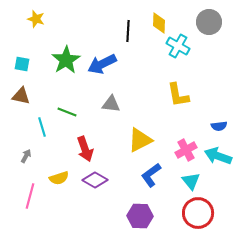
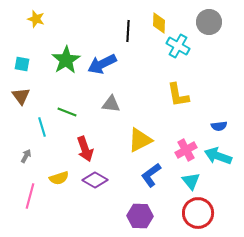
brown triangle: rotated 42 degrees clockwise
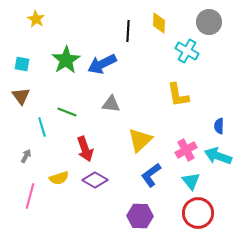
yellow star: rotated 12 degrees clockwise
cyan cross: moved 9 px right, 5 px down
blue semicircle: rotated 98 degrees clockwise
yellow triangle: rotated 16 degrees counterclockwise
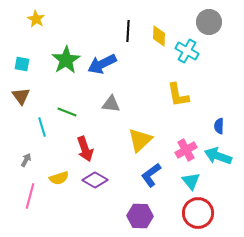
yellow diamond: moved 13 px down
gray arrow: moved 4 px down
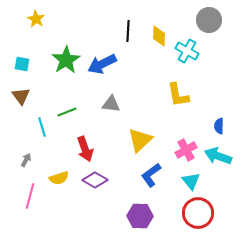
gray circle: moved 2 px up
green line: rotated 42 degrees counterclockwise
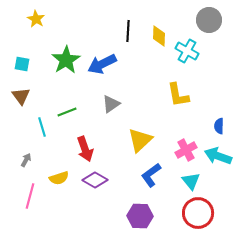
gray triangle: rotated 42 degrees counterclockwise
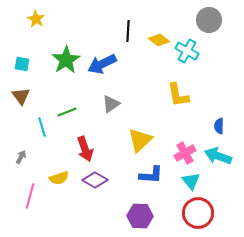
yellow diamond: moved 4 px down; rotated 55 degrees counterclockwise
pink cross: moved 1 px left, 3 px down
gray arrow: moved 5 px left, 3 px up
blue L-shape: rotated 140 degrees counterclockwise
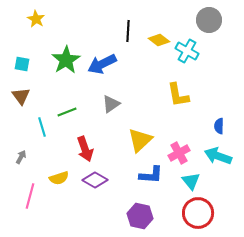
pink cross: moved 6 px left
purple hexagon: rotated 10 degrees clockwise
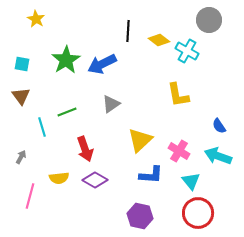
blue semicircle: rotated 35 degrees counterclockwise
pink cross: moved 2 px up; rotated 30 degrees counterclockwise
yellow semicircle: rotated 12 degrees clockwise
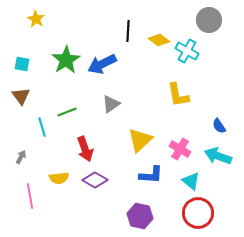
pink cross: moved 1 px right, 2 px up
cyan triangle: rotated 12 degrees counterclockwise
pink line: rotated 25 degrees counterclockwise
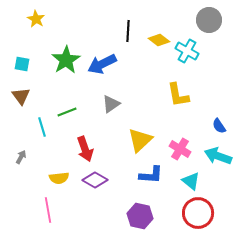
pink line: moved 18 px right, 14 px down
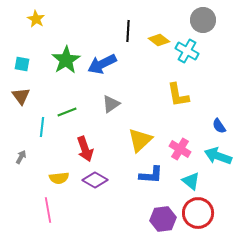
gray circle: moved 6 px left
cyan line: rotated 24 degrees clockwise
purple hexagon: moved 23 px right, 3 px down; rotated 20 degrees counterclockwise
